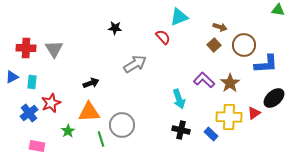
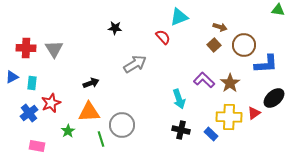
cyan rectangle: moved 1 px down
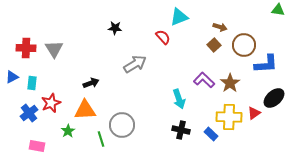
orange triangle: moved 4 px left, 2 px up
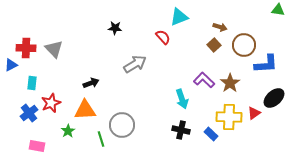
gray triangle: rotated 12 degrees counterclockwise
blue triangle: moved 1 px left, 12 px up
cyan arrow: moved 3 px right
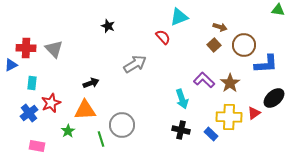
black star: moved 7 px left, 2 px up; rotated 16 degrees clockwise
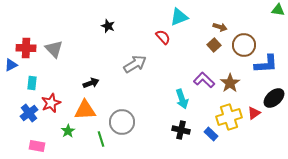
yellow cross: rotated 20 degrees counterclockwise
gray circle: moved 3 px up
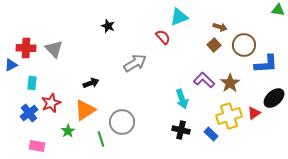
gray arrow: moved 1 px up
orange triangle: rotated 30 degrees counterclockwise
yellow cross: moved 1 px up
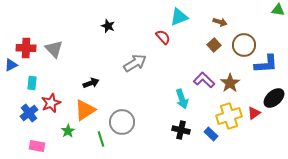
brown arrow: moved 5 px up
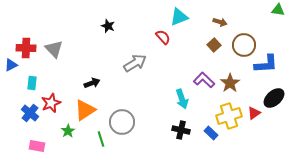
black arrow: moved 1 px right
blue cross: moved 1 px right; rotated 12 degrees counterclockwise
blue rectangle: moved 1 px up
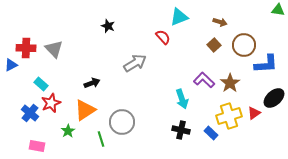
cyan rectangle: moved 9 px right, 1 px down; rotated 56 degrees counterclockwise
